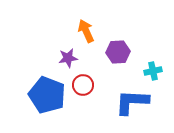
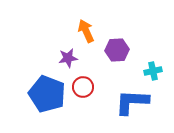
purple hexagon: moved 1 px left, 2 px up
red circle: moved 2 px down
blue pentagon: moved 1 px up
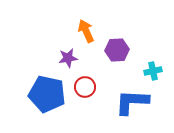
red circle: moved 2 px right
blue pentagon: rotated 9 degrees counterclockwise
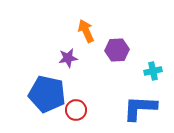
red circle: moved 9 px left, 23 px down
blue L-shape: moved 8 px right, 6 px down
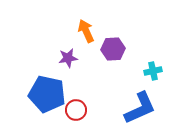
purple hexagon: moved 4 px left, 1 px up
blue L-shape: rotated 153 degrees clockwise
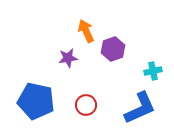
purple hexagon: rotated 15 degrees counterclockwise
blue pentagon: moved 11 px left, 7 px down
red circle: moved 10 px right, 5 px up
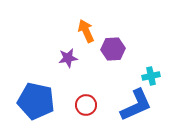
purple hexagon: rotated 15 degrees clockwise
cyan cross: moved 2 px left, 5 px down
blue L-shape: moved 4 px left, 3 px up
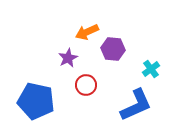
orange arrow: moved 1 px right, 1 px down; rotated 90 degrees counterclockwise
purple hexagon: rotated 10 degrees clockwise
purple star: rotated 18 degrees counterclockwise
cyan cross: moved 7 px up; rotated 24 degrees counterclockwise
red circle: moved 20 px up
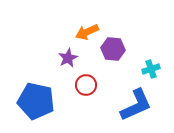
cyan cross: rotated 18 degrees clockwise
